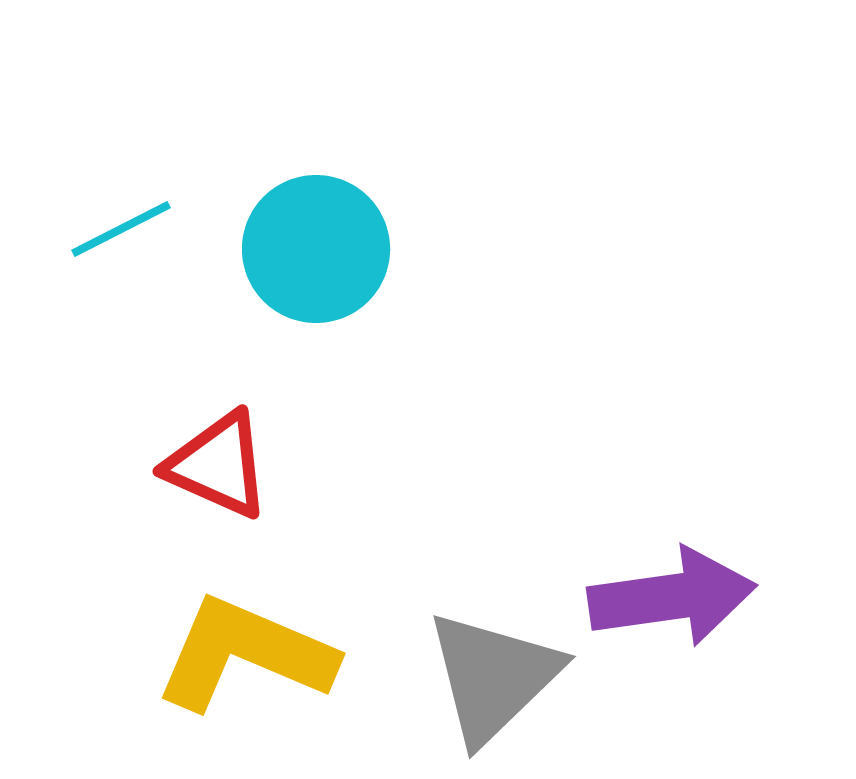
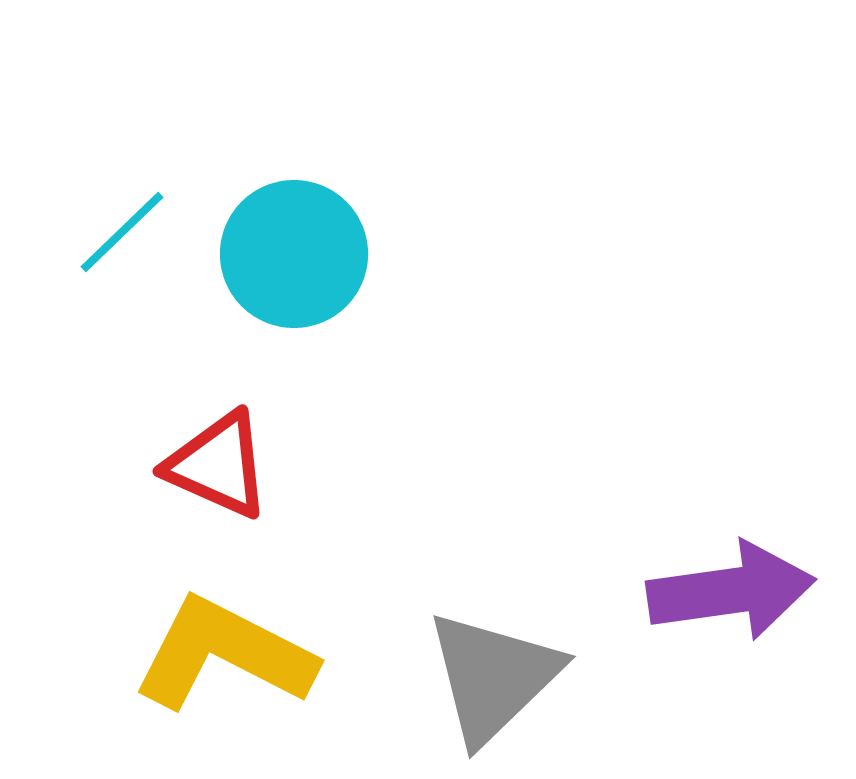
cyan line: moved 1 px right, 3 px down; rotated 17 degrees counterclockwise
cyan circle: moved 22 px left, 5 px down
purple arrow: moved 59 px right, 6 px up
yellow L-shape: moved 21 px left; rotated 4 degrees clockwise
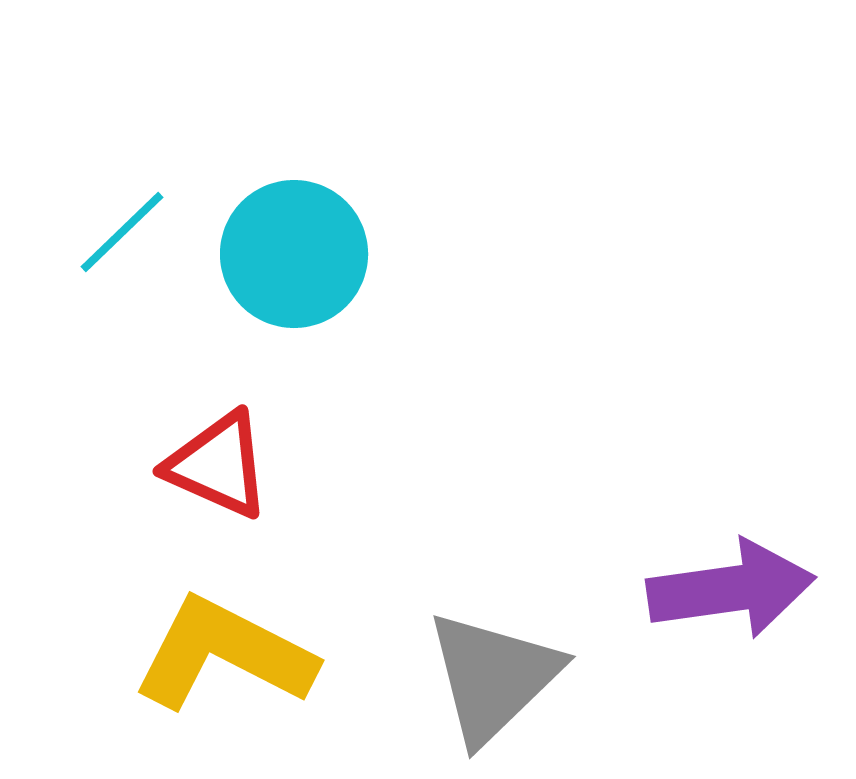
purple arrow: moved 2 px up
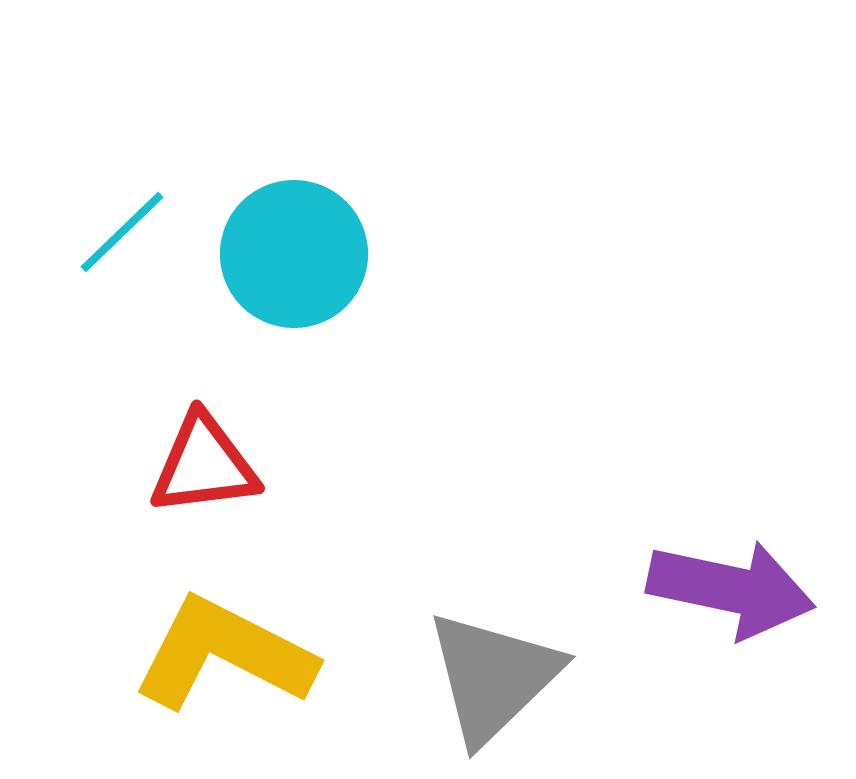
red triangle: moved 14 px left; rotated 31 degrees counterclockwise
purple arrow: rotated 20 degrees clockwise
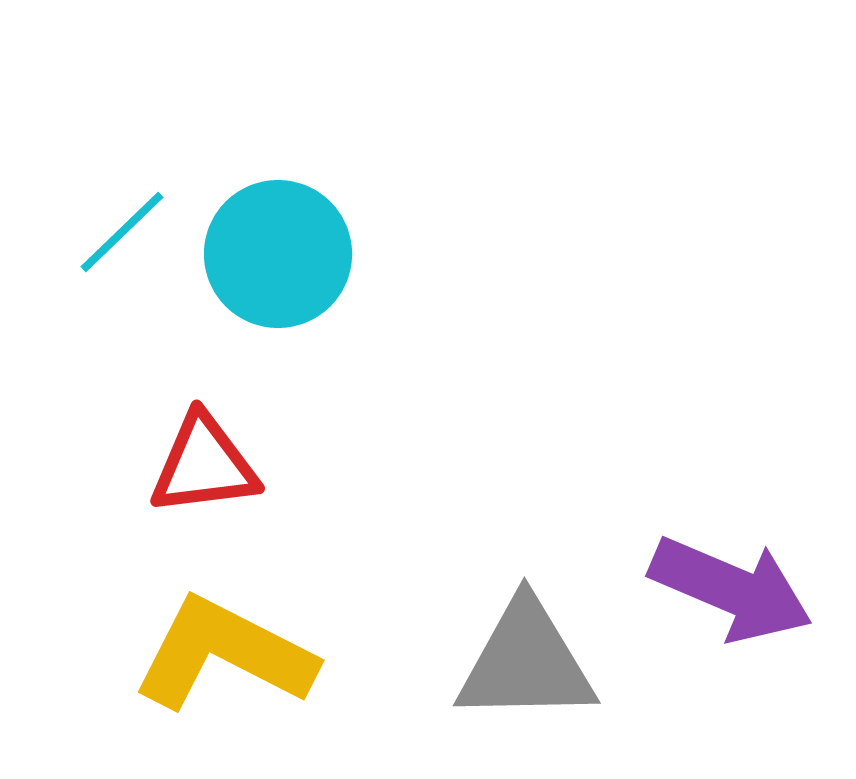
cyan circle: moved 16 px left
purple arrow: rotated 11 degrees clockwise
gray triangle: moved 33 px right, 15 px up; rotated 43 degrees clockwise
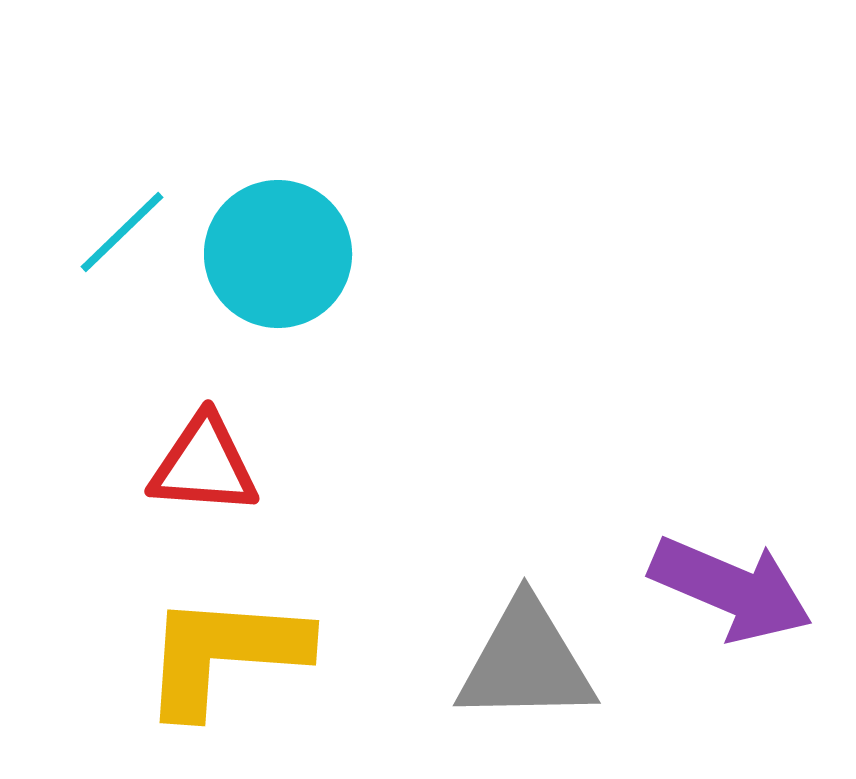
red triangle: rotated 11 degrees clockwise
yellow L-shape: rotated 23 degrees counterclockwise
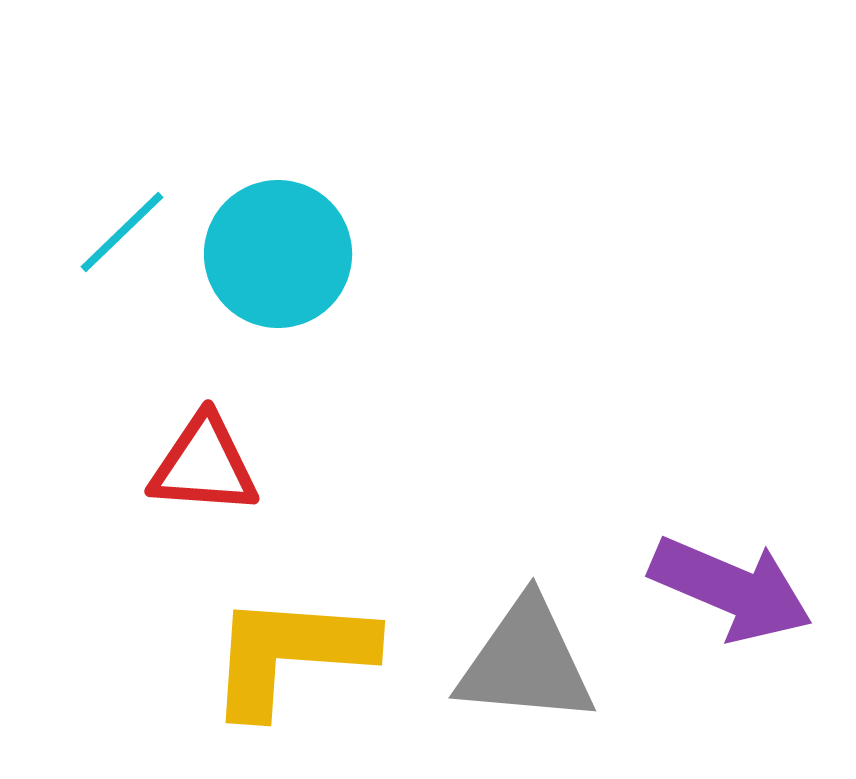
yellow L-shape: moved 66 px right
gray triangle: rotated 6 degrees clockwise
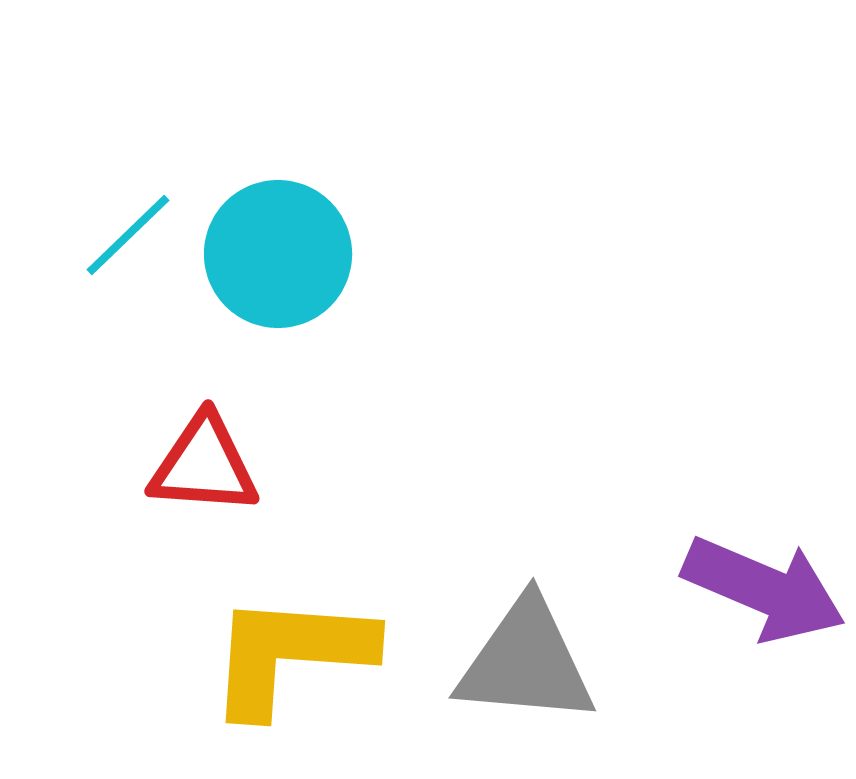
cyan line: moved 6 px right, 3 px down
purple arrow: moved 33 px right
